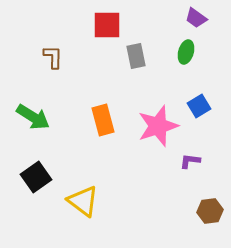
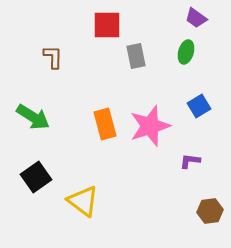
orange rectangle: moved 2 px right, 4 px down
pink star: moved 8 px left
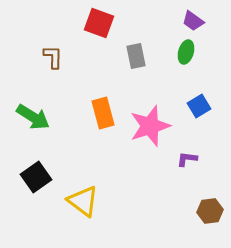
purple trapezoid: moved 3 px left, 3 px down
red square: moved 8 px left, 2 px up; rotated 20 degrees clockwise
orange rectangle: moved 2 px left, 11 px up
purple L-shape: moved 3 px left, 2 px up
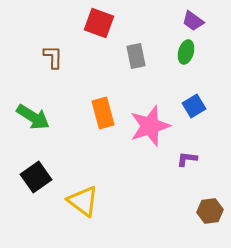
blue square: moved 5 px left
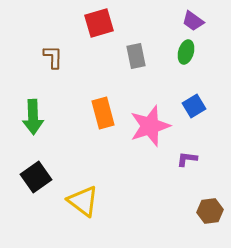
red square: rotated 36 degrees counterclockwise
green arrow: rotated 56 degrees clockwise
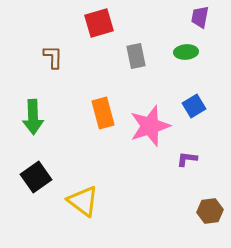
purple trapezoid: moved 7 px right, 4 px up; rotated 65 degrees clockwise
green ellipse: rotated 70 degrees clockwise
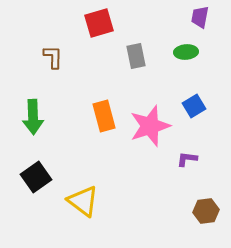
orange rectangle: moved 1 px right, 3 px down
brown hexagon: moved 4 px left
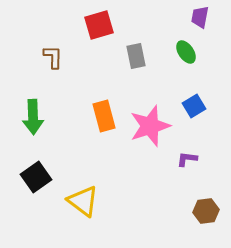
red square: moved 2 px down
green ellipse: rotated 60 degrees clockwise
